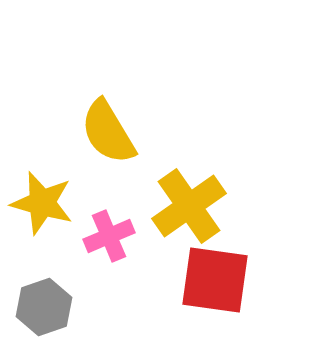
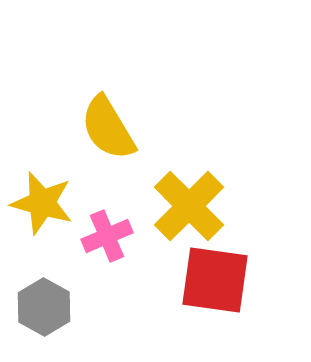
yellow semicircle: moved 4 px up
yellow cross: rotated 10 degrees counterclockwise
pink cross: moved 2 px left
gray hexagon: rotated 12 degrees counterclockwise
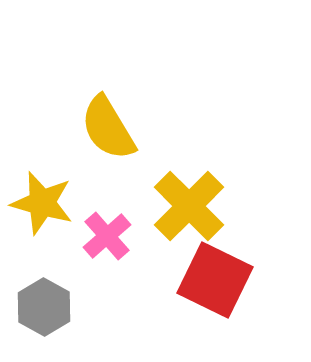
pink cross: rotated 18 degrees counterclockwise
red square: rotated 18 degrees clockwise
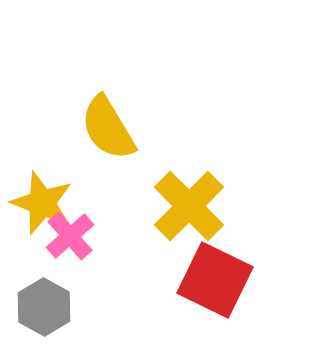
yellow star: rotated 6 degrees clockwise
pink cross: moved 37 px left
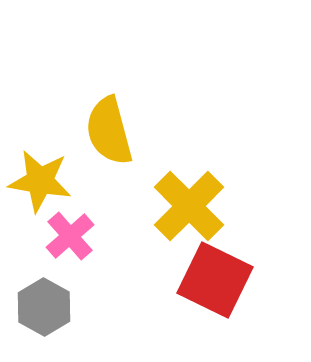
yellow semicircle: moved 1 px right, 3 px down; rotated 16 degrees clockwise
yellow star: moved 2 px left, 22 px up; rotated 12 degrees counterclockwise
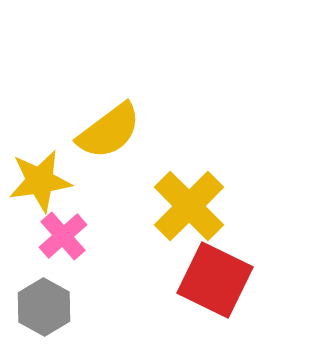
yellow semicircle: rotated 112 degrees counterclockwise
yellow star: rotated 18 degrees counterclockwise
pink cross: moved 7 px left
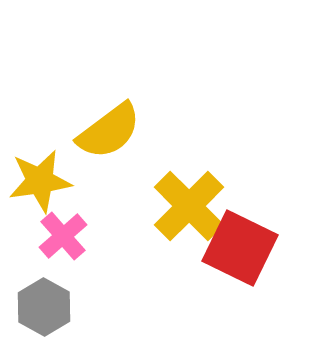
red square: moved 25 px right, 32 px up
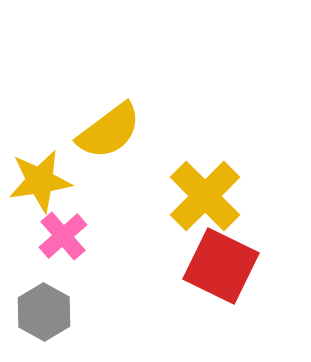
yellow cross: moved 16 px right, 10 px up
red square: moved 19 px left, 18 px down
gray hexagon: moved 5 px down
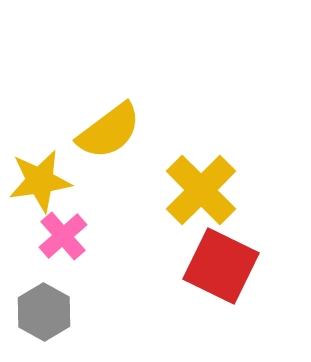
yellow cross: moved 4 px left, 6 px up
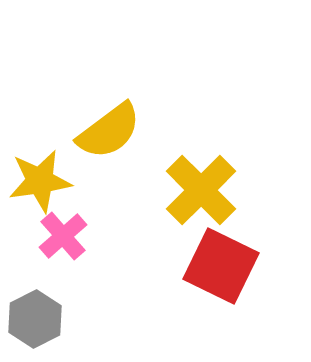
gray hexagon: moved 9 px left, 7 px down; rotated 4 degrees clockwise
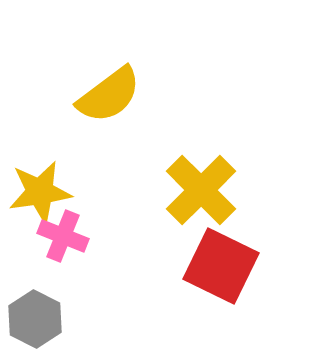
yellow semicircle: moved 36 px up
yellow star: moved 11 px down
pink cross: rotated 27 degrees counterclockwise
gray hexagon: rotated 6 degrees counterclockwise
